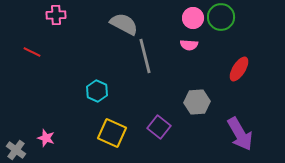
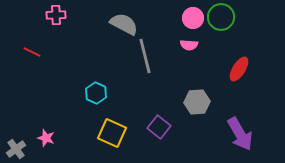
cyan hexagon: moved 1 px left, 2 px down
gray cross: moved 1 px up; rotated 18 degrees clockwise
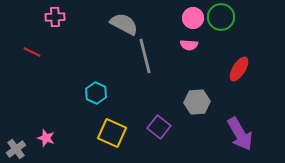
pink cross: moved 1 px left, 2 px down
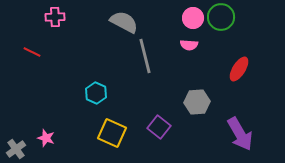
gray semicircle: moved 2 px up
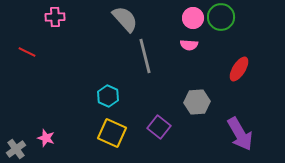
gray semicircle: moved 1 px right, 3 px up; rotated 20 degrees clockwise
red line: moved 5 px left
cyan hexagon: moved 12 px right, 3 px down
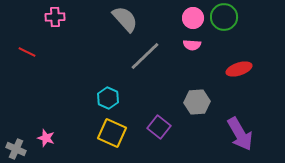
green circle: moved 3 px right
pink semicircle: moved 3 px right
gray line: rotated 60 degrees clockwise
red ellipse: rotated 40 degrees clockwise
cyan hexagon: moved 2 px down
gray cross: rotated 30 degrees counterclockwise
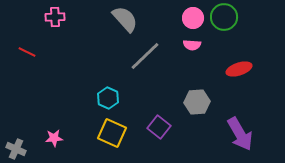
pink star: moved 8 px right; rotated 24 degrees counterclockwise
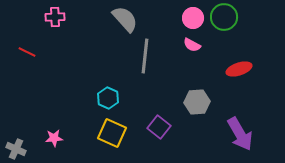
pink semicircle: rotated 24 degrees clockwise
gray line: rotated 40 degrees counterclockwise
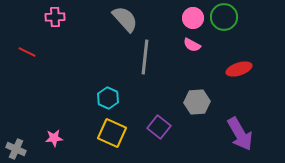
gray line: moved 1 px down
